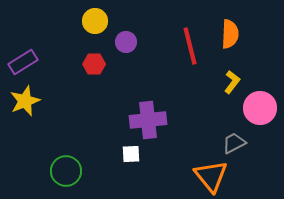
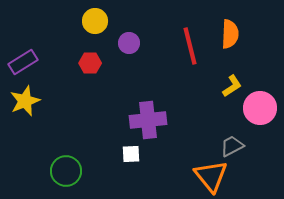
purple circle: moved 3 px right, 1 px down
red hexagon: moved 4 px left, 1 px up
yellow L-shape: moved 4 px down; rotated 20 degrees clockwise
gray trapezoid: moved 2 px left, 3 px down
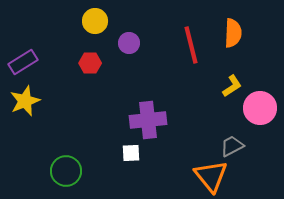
orange semicircle: moved 3 px right, 1 px up
red line: moved 1 px right, 1 px up
white square: moved 1 px up
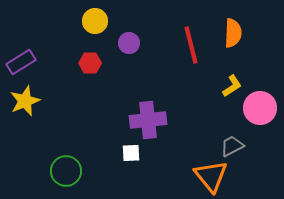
purple rectangle: moved 2 px left
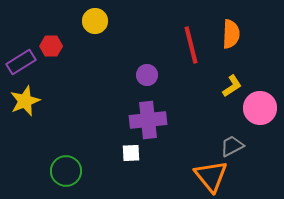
orange semicircle: moved 2 px left, 1 px down
purple circle: moved 18 px right, 32 px down
red hexagon: moved 39 px left, 17 px up
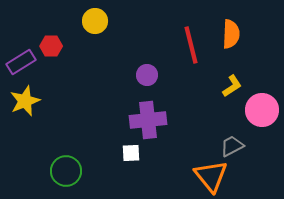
pink circle: moved 2 px right, 2 px down
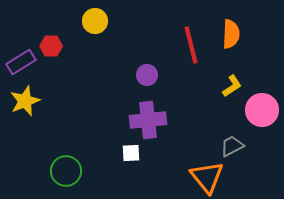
orange triangle: moved 4 px left, 1 px down
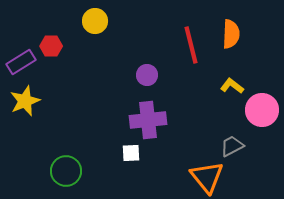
yellow L-shape: rotated 110 degrees counterclockwise
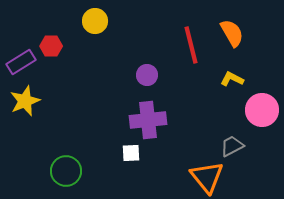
orange semicircle: moved 1 px right, 1 px up; rotated 32 degrees counterclockwise
yellow L-shape: moved 7 px up; rotated 10 degrees counterclockwise
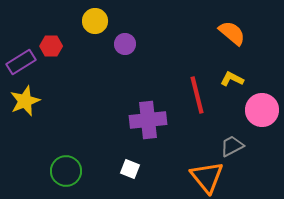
orange semicircle: rotated 20 degrees counterclockwise
red line: moved 6 px right, 50 px down
purple circle: moved 22 px left, 31 px up
white square: moved 1 px left, 16 px down; rotated 24 degrees clockwise
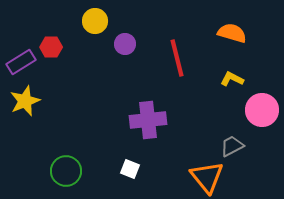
orange semicircle: rotated 24 degrees counterclockwise
red hexagon: moved 1 px down
red line: moved 20 px left, 37 px up
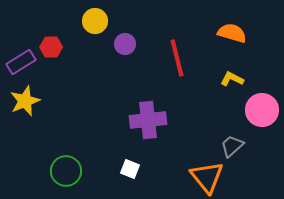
gray trapezoid: rotated 15 degrees counterclockwise
